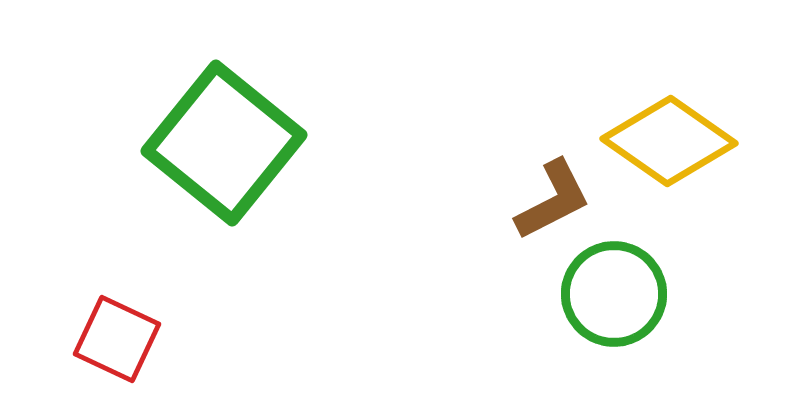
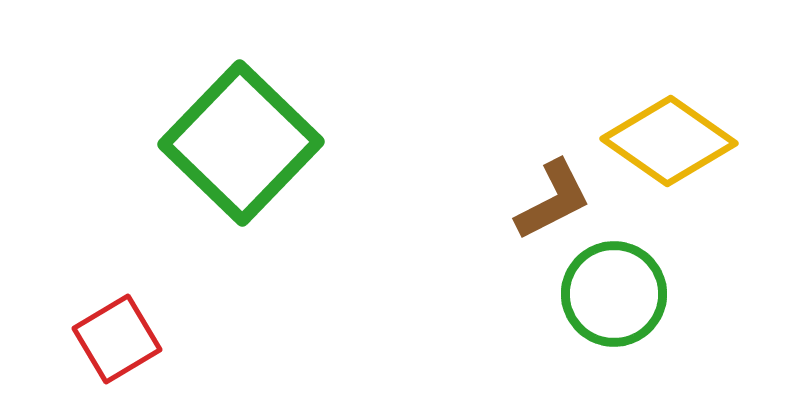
green square: moved 17 px right; rotated 5 degrees clockwise
red square: rotated 34 degrees clockwise
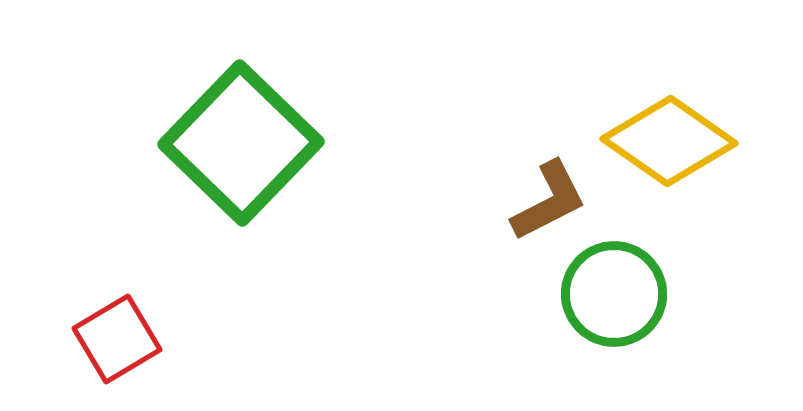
brown L-shape: moved 4 px left, 1 px down
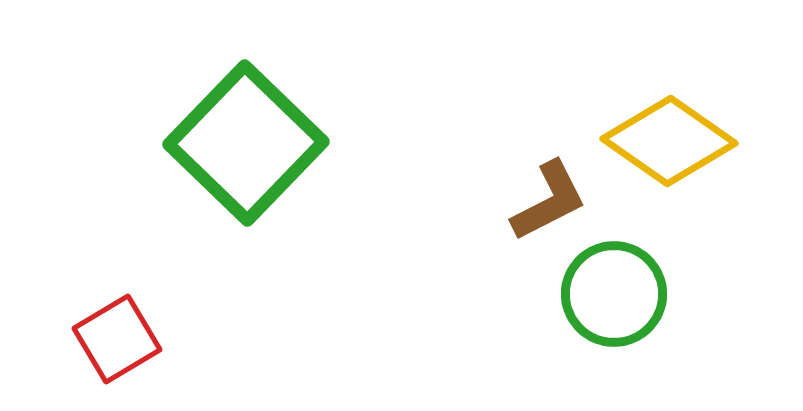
green square: moved 5 px right
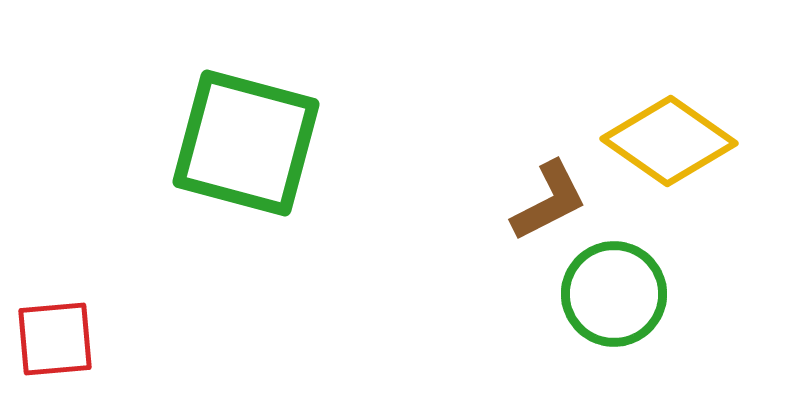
green square: rotated 29 degrees counterclockwise
red square: moved 62 px left; rotated 26 degrees clockwise
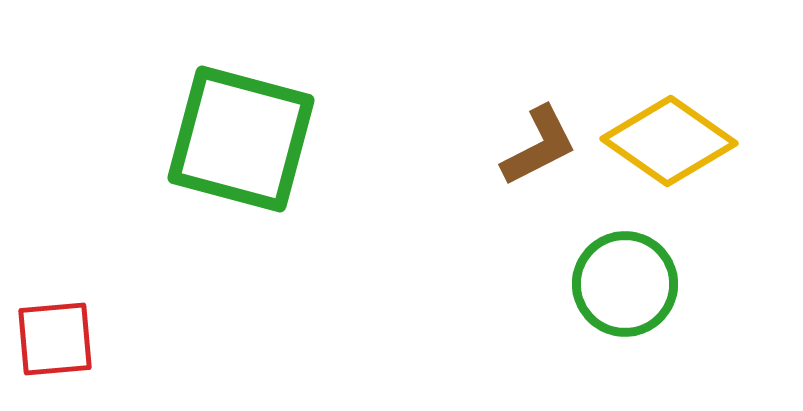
green square: moved 5 px left, 4 px up
brown L-shape: moved 10 px left, 55 px up
green circle: moved 11 px right, 10 px up
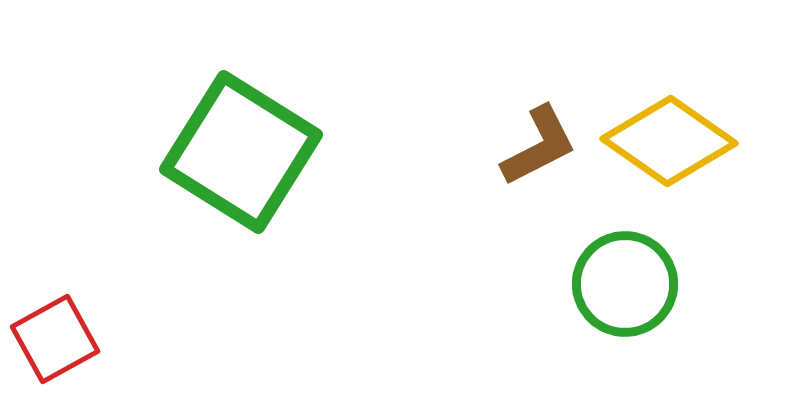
green square: moved 13 px down; rotated 17 degrees clockwise
red square: rotated 24 degrees counterclockwise
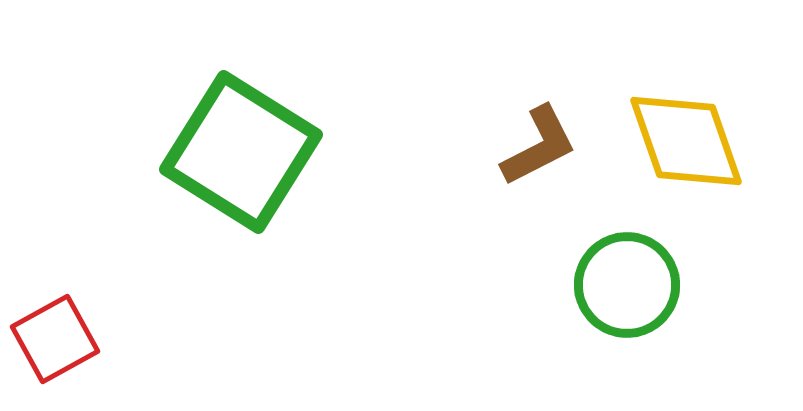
yellow diamond: moved 17 px right; rotated 36 degrees clockwise
green circle: moved 2 px right, 1 px down
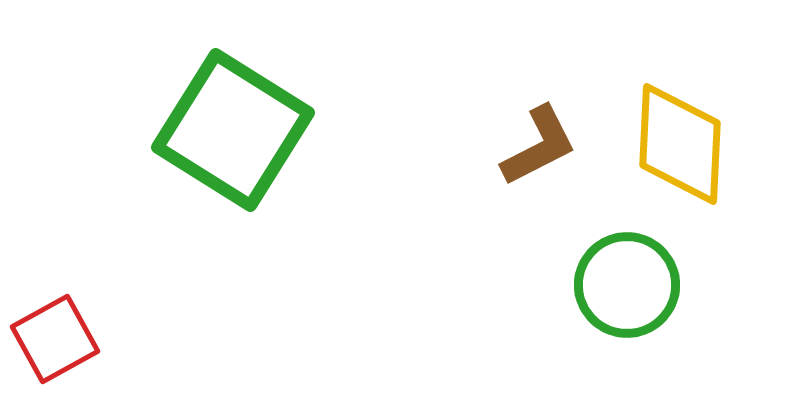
yellow diamond: moved 6 px left, 3 px down; rotated 22 degrees clockwise
green square: moved 8 px left, 22 px up
